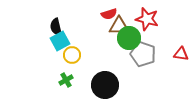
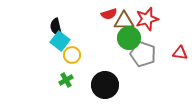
red star: rotated 30 degrees counterclockwise
brown triangle: moved 5 px right, 5 px up
cyan square: rotated 24 degrees counterclockwise
red triangle: moved 1 px left, 1 px up
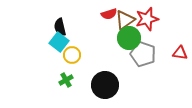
brown triangle: moved 1 px right, 1 px up; rotated 35 degrees counterclockwise
black semicircle: moved 4 px right
cyan square: moved 1 px left, 1 px down
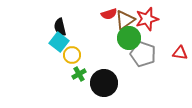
green cross: moved 13 px right, 6 px up
black circle: moved 1 px left, 2 px up
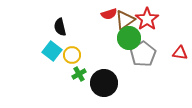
red star: rotated 20 degrees counterclockwise
cyan square: moved 7 px left, 9 px down
gray pentagon: rotated 20 degrees clockwise
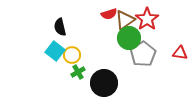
cyan square: moved 3 px right
green cross: moved 1 px left, 2 px up
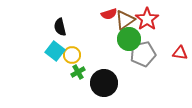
green circle: moved 1 px down
gray pentagon: rotated 20 degrees clockwise
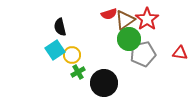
cyan square: moved 1 px up; rotated 18 degrees clockwise
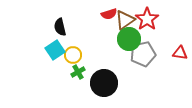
yellow circle: moved 1 px right
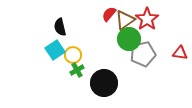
red semicircle: rotated 147 degrees clockwise
green cross: moved 1 px left, 2 px up
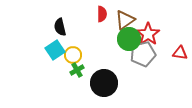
red semicircle: moved 7 px left; rotated 140 degrees clockwise
red star: moved 1 px right, 15 px down
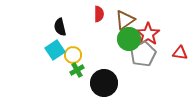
red semicircle: moved 3 px left
gray pentagon: rotated 15 degrees counterclockwise
